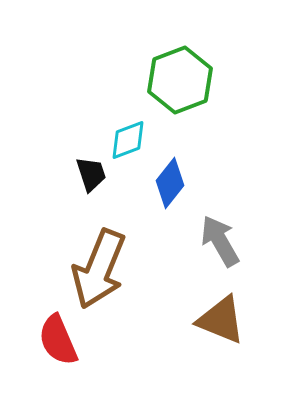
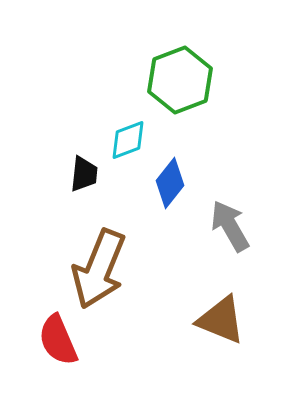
black trapezoid: moved 7 px left; rotated 24 degrees clockwise
gray arrow: moved 10 px right, 15 px up
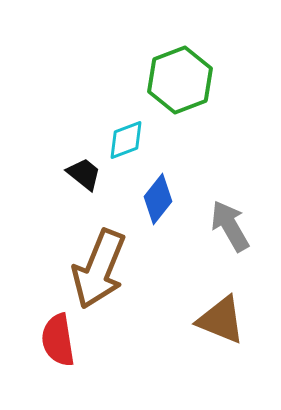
cyan diamond: moved 2 px left
black trapezoid: rotated 57 degrees counterclockwise
blue diamond: moved 12 px left, 16 px down
red semicircle: rotated 14 degrees clockwise
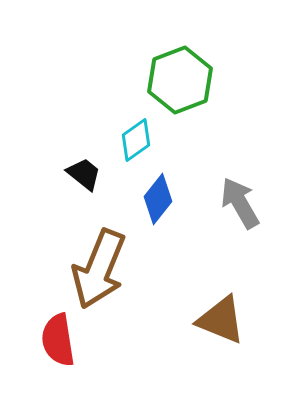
cyan diamond: moved 10 px right; rotated 15 degrees counterclockwise
gray arrow: moved 10 px right, 23 px up
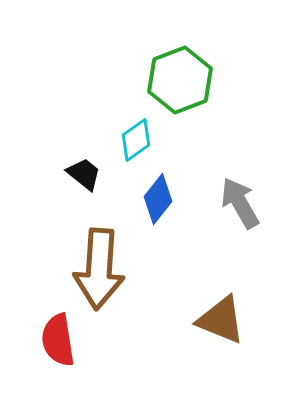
brown arrow: rotated 18 degrees counterclockwise
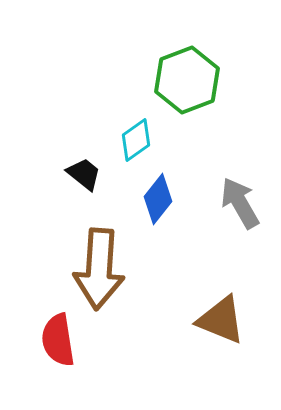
green hexagon: moved 7 px right
